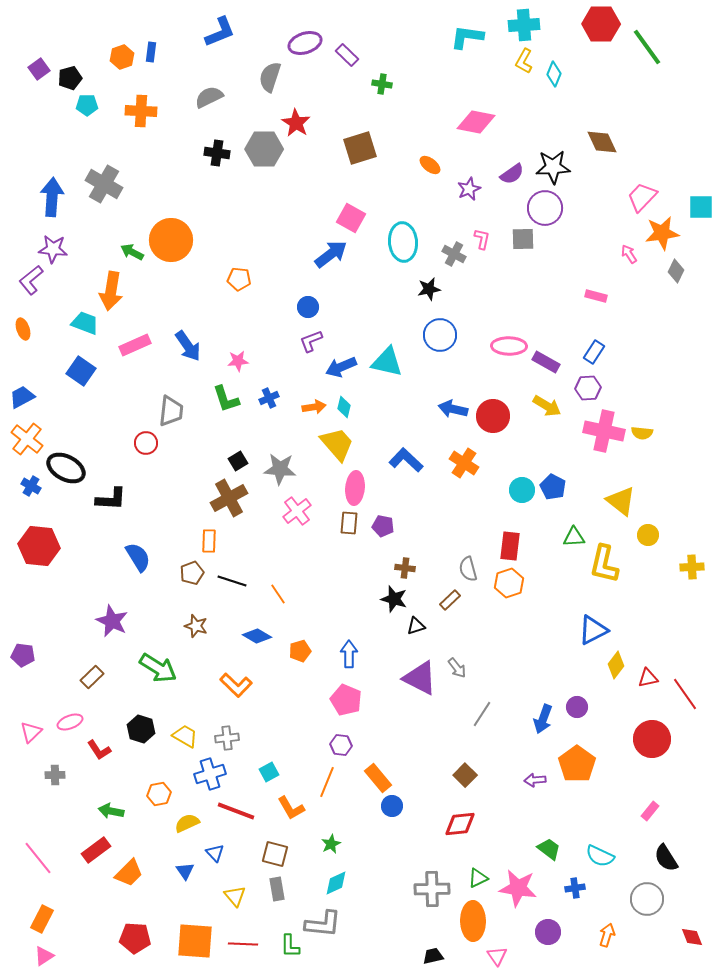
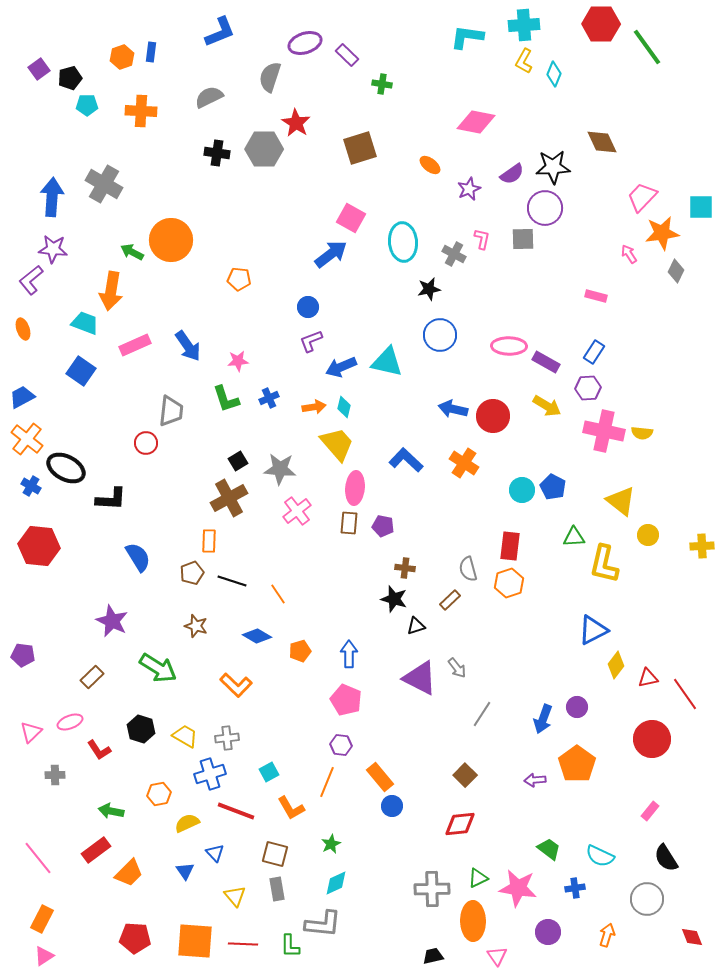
yellow cross at (692, 567): moved 10 px right, 21 px up
orange rectangle at (378, 778): moved 2 px right, 1 px up
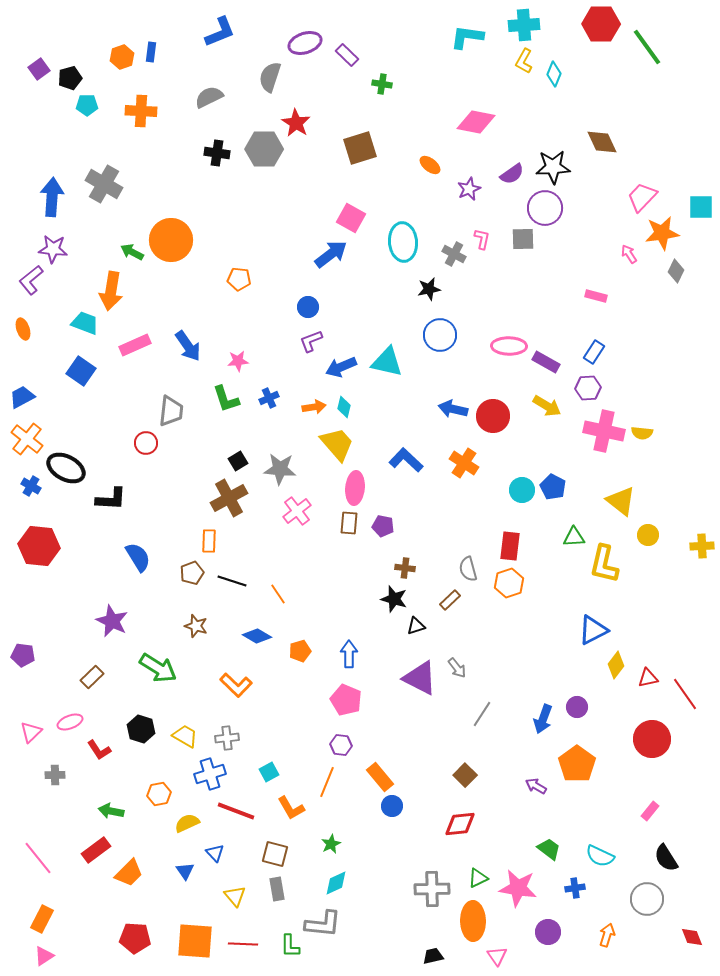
purple arrow at (535, 780): moved 1 px right, 6 px down; rotated 35 degrees clockwise
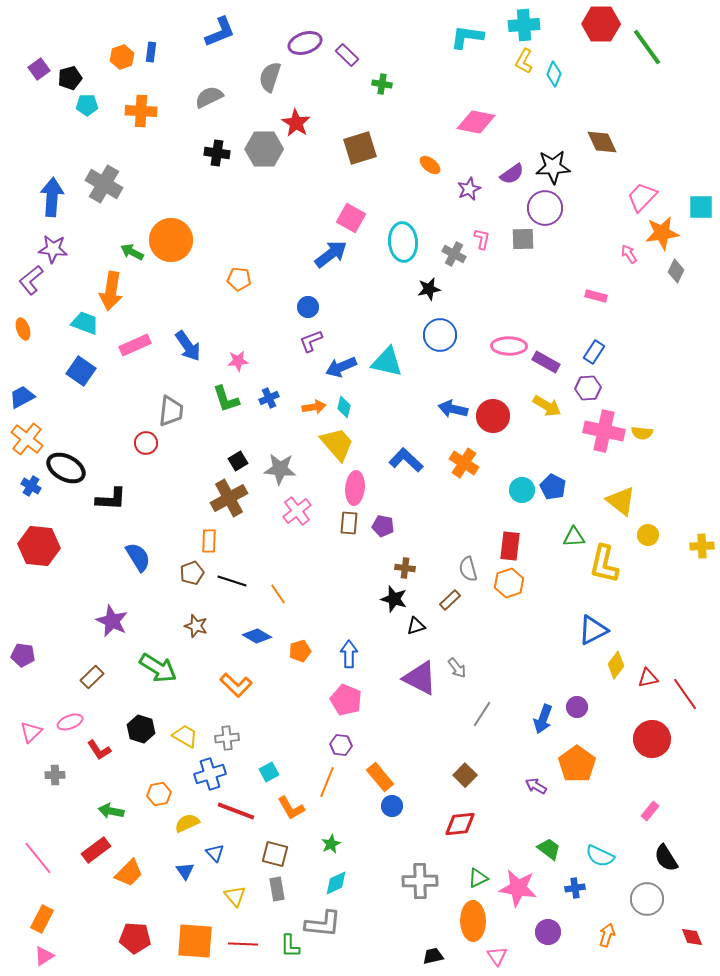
gray cross at (432, 889): moved 12 px left, 8 px up
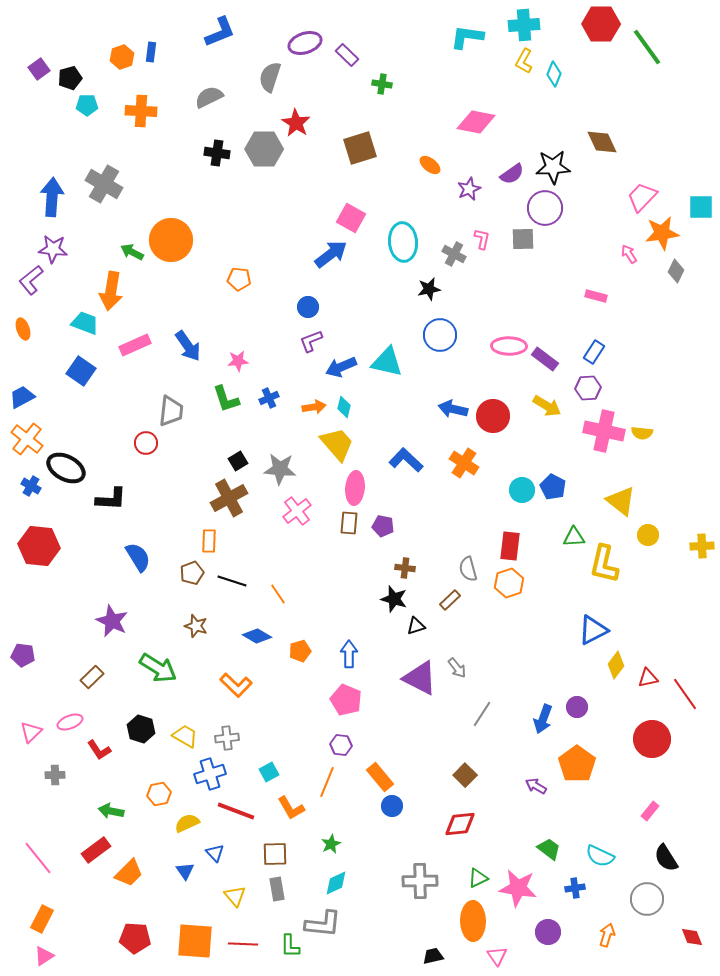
purple rectangle at (546, 362): moved 1 px left, 3 px up; rotated 8 degrees clockwise
brown square at (275, 854): rotated 16 degrees counterclockwise
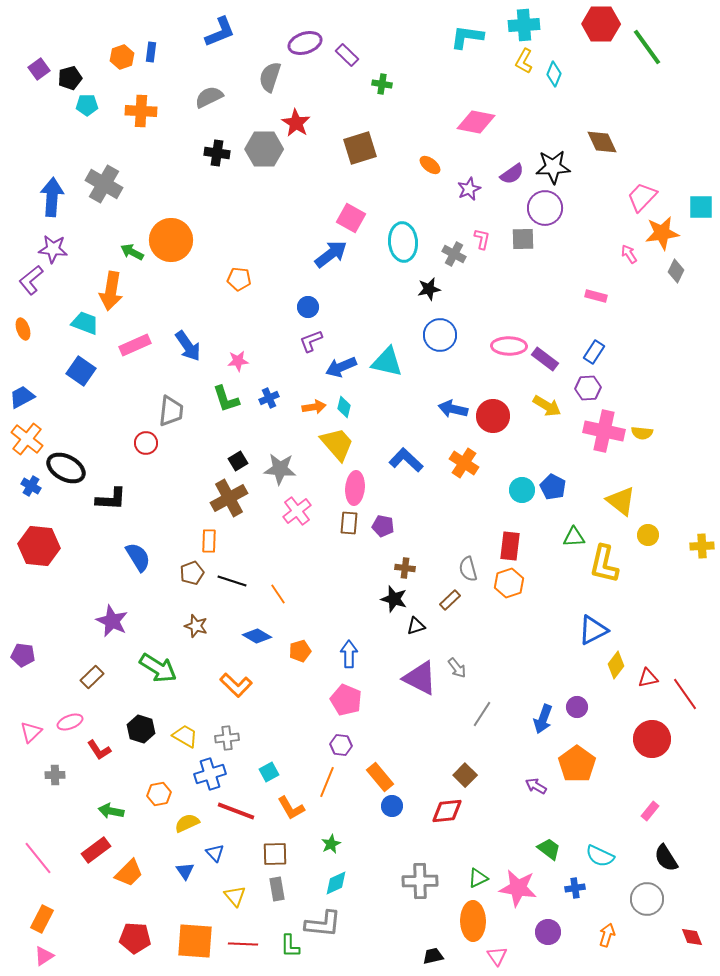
red diamond at (460, 824): moved 13 px left, 13 px up
